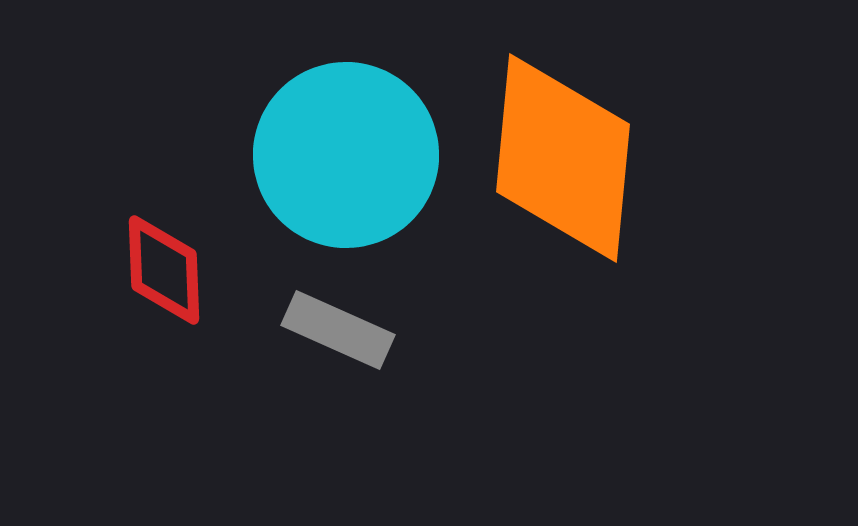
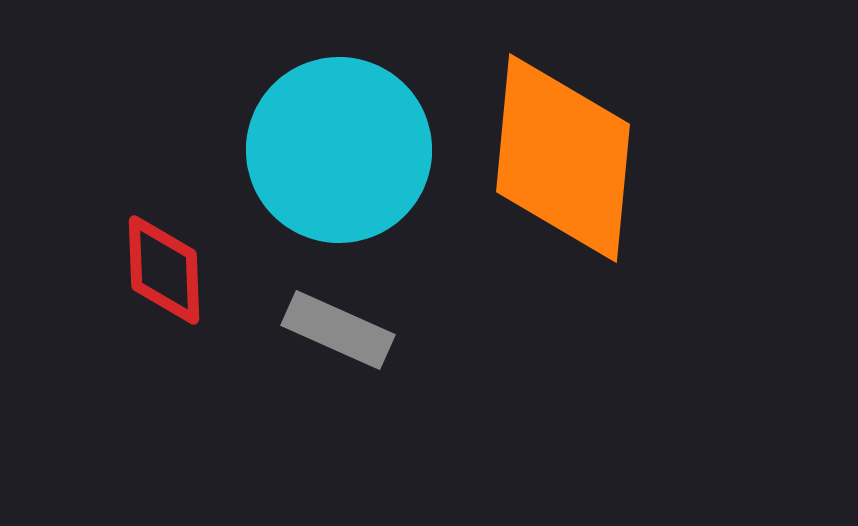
cyan circle: moved 7 px left, 5 px up
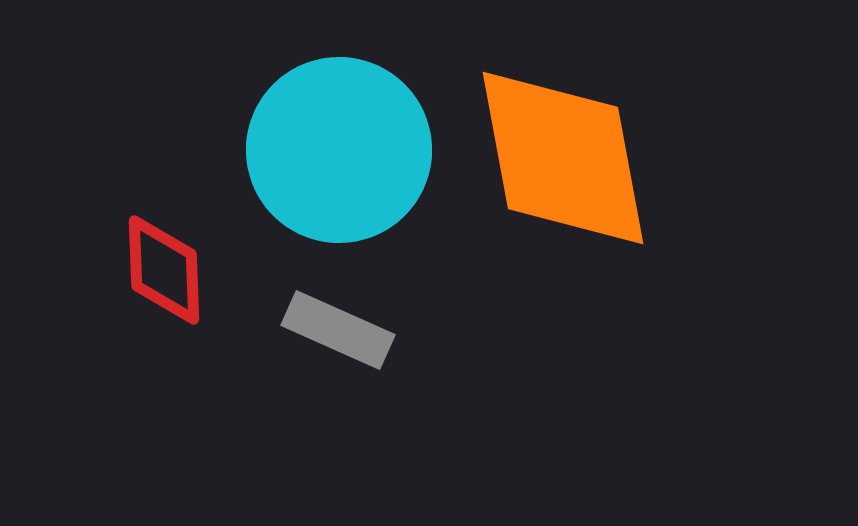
orange diamond: rotated 16 degrees counterclockwise
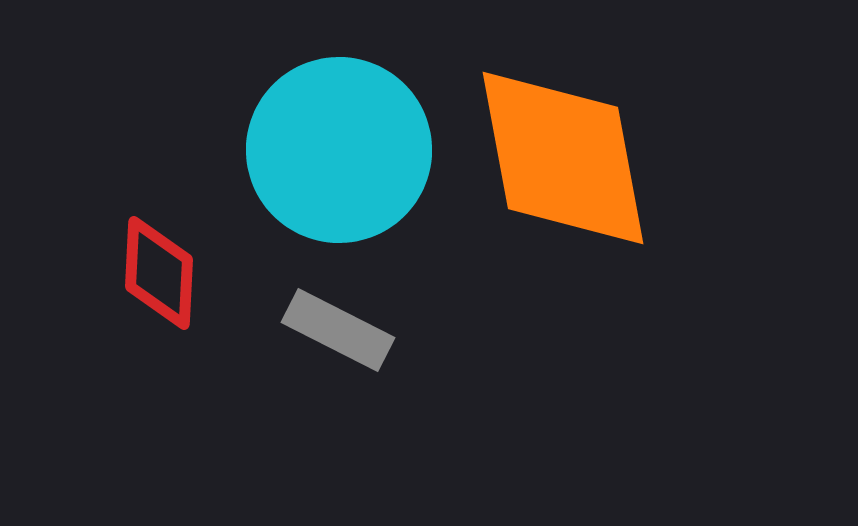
red diamond: moved 5 px left, 3 px down; rotated 5 degrees clockwise
gray rectangle: rotated 3 degrees clockwise
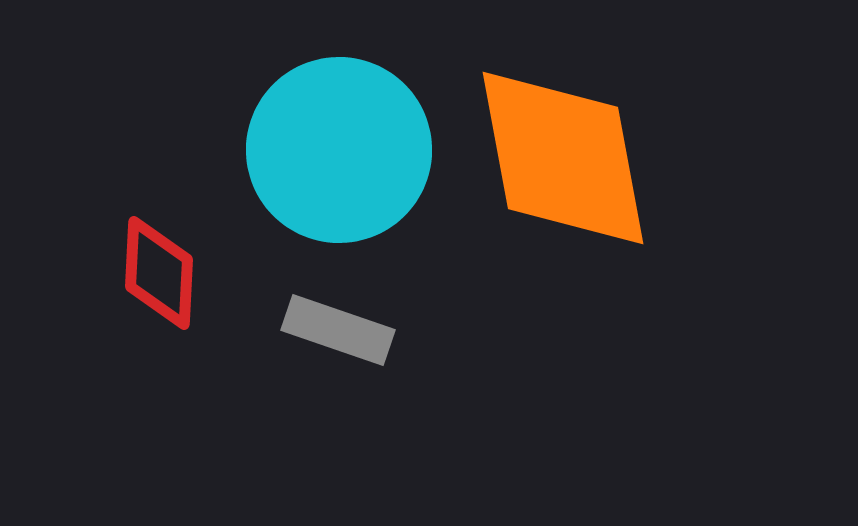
gray rectangle: rotated 8 degrees counterclockwise
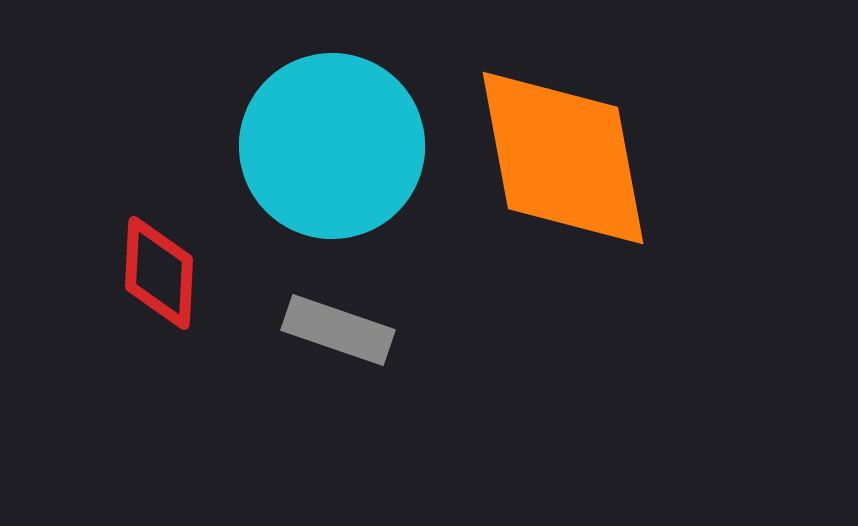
cyan circle: moved 7 px left, 4 px up
